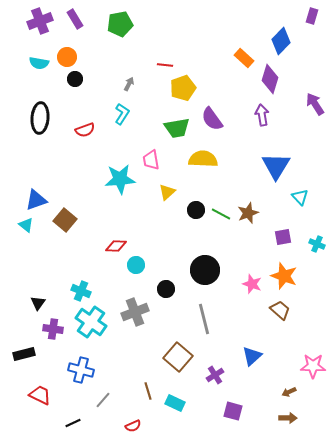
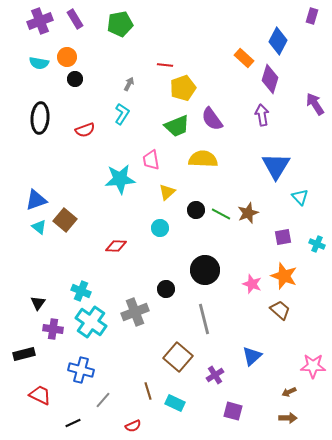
blue diamond at (281, 41): moved 3 px left; rotated 16 degrees counterclockwise
green trapezoid at (177, 128): moved 2 px up; rotated 12 degrees counterclockwise
cyan triangle at (26, 225): moved 13 px right, 2 px down
cyan circle at (136, 265): moved 24 px right, 37 px up
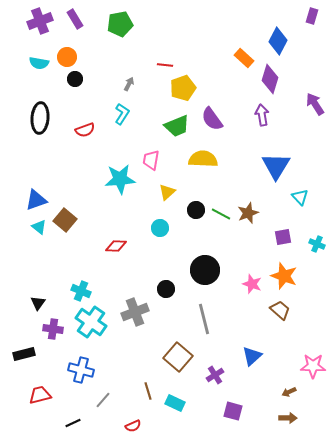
pink trapezoid at (151, 160): rotated 20 degrees clockwise
red trapezoid at (40, 395): rotated 40 degrees counterclockwise
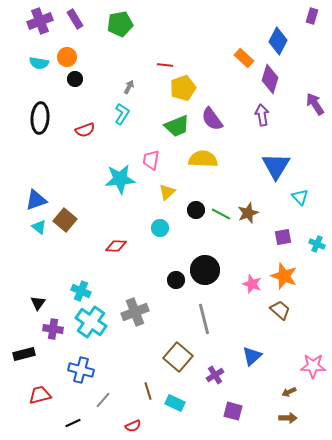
gray arrow at (129, 84): moved 3 px down
black circle at (166, 289): moved 10 px right, 9 px up
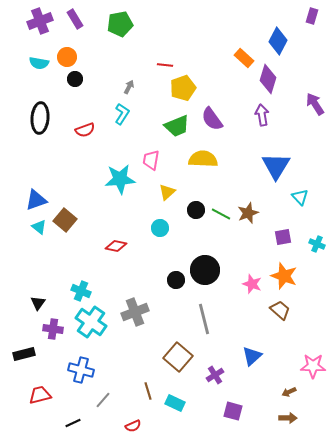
purple diamond at (270, 79): moved 2 px left
red diamond at (116, 246): rotated 10 degrees clockwise
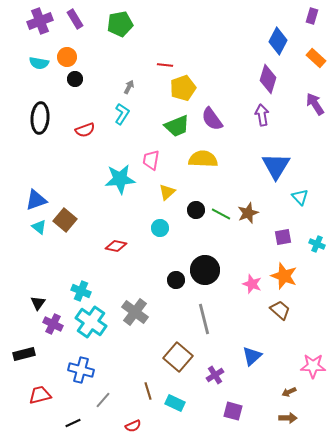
orange rectangle at (244, 58): moved 72 px right
gray cross at (135, 312): rotated 32 degrees counterclockwise
purple cross at (53, 329): moved 5 px up; rotated 18 degrees clockwise
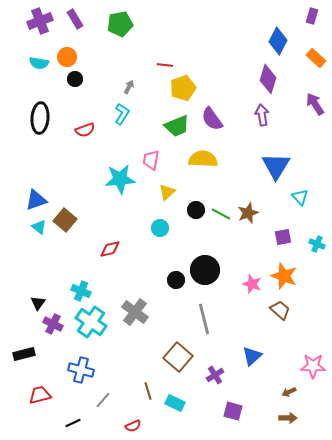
red diamond at (116, 246): moved 6 px left, 3 px down; rotated 25 degrees counterclockwise
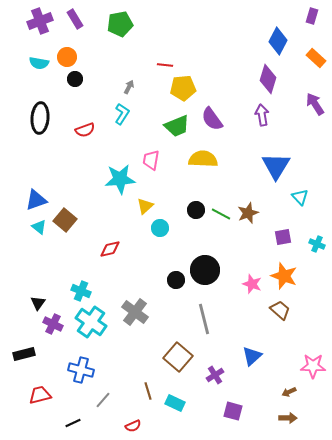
yellow pentagon at (183, 88): rotated 15 degrees clockwise
yellow triangle at (167, 192): moved 22 px left, 14 px down
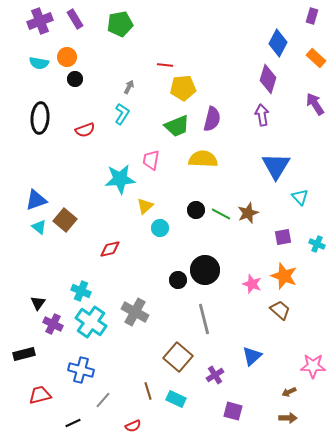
blue diamond at (278, 41): moved 2 px down
purple semicircle at (212, 119): rotated 130 degrees counterclockwise
black circle at (176, 280): moved 2 px right
gray cross at (135, 312): rotated 8 degrees counterclockwise
cyan rectangle at (175, 403): moved 1 px right, 4 px up
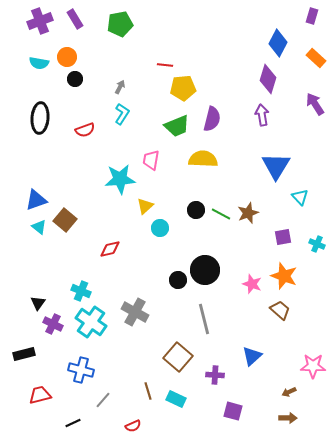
gray arrow at (129, 87): moved 9 px left
purple cross at (215, 375): rotated 36 degrees clockwise
